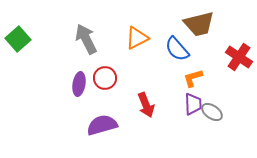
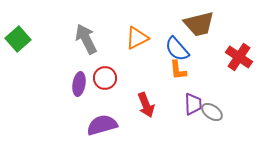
orange L-shape: moved 15 px left, 8 px up; rotated 80 degrees counterclockwise
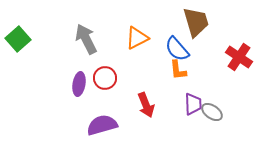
brown trapezoid: moved 3 px left, 2 px up; rotated 92 degrees counterclockwise
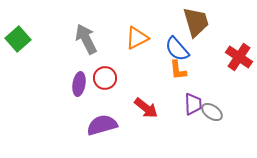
red arrow: moved 3 px down; rotated 30 degrees counterclockwise
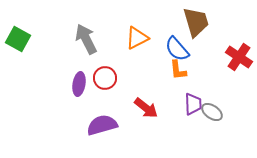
green square: rotated 20 degrees counterclockwise
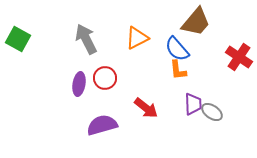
brown trapezoid: rotated 56 degrees clockwise
